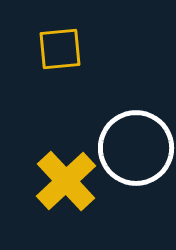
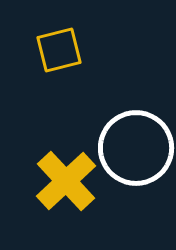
yellow square: moved 1 px left, 1 px down; rotated 9 degrees counterclockwise
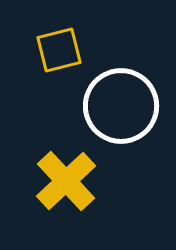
white circle: moved 15 px left, 42 px up
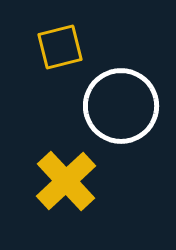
yellow square: moved 1 px right, 3 px up
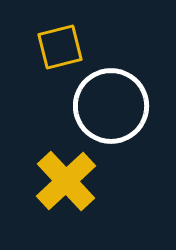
white circle: moved 10 px left
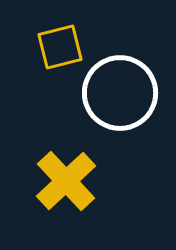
white circle: moved 9 px right, 13 px up
